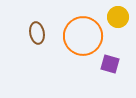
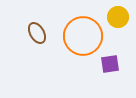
brown ellipse: rotated 20 degrees counterclockwise
purple square: rotated 24 degrees counterclockwise
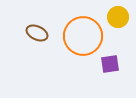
brown ellipse: rotated 35 degrees counterclockwise
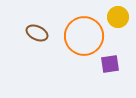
orange circle: moved 1 px right
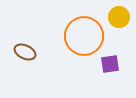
yellow circle: moved 1 px right
brown ellipse: moved 12 px left, 19 px down
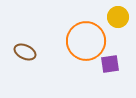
yellow circle: moved 1 px left
orange circle: moved 2 px right, 5 px down
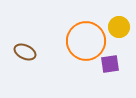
yellow circle: moved 1 px right, 10 px down
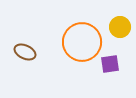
yellow circle: moved 1 px right
orange circle: moved 4 px left, 1 px down
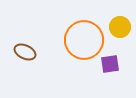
orange circle: moved 2 px right, 2 px up
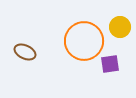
orange circle: moved 1 px down
